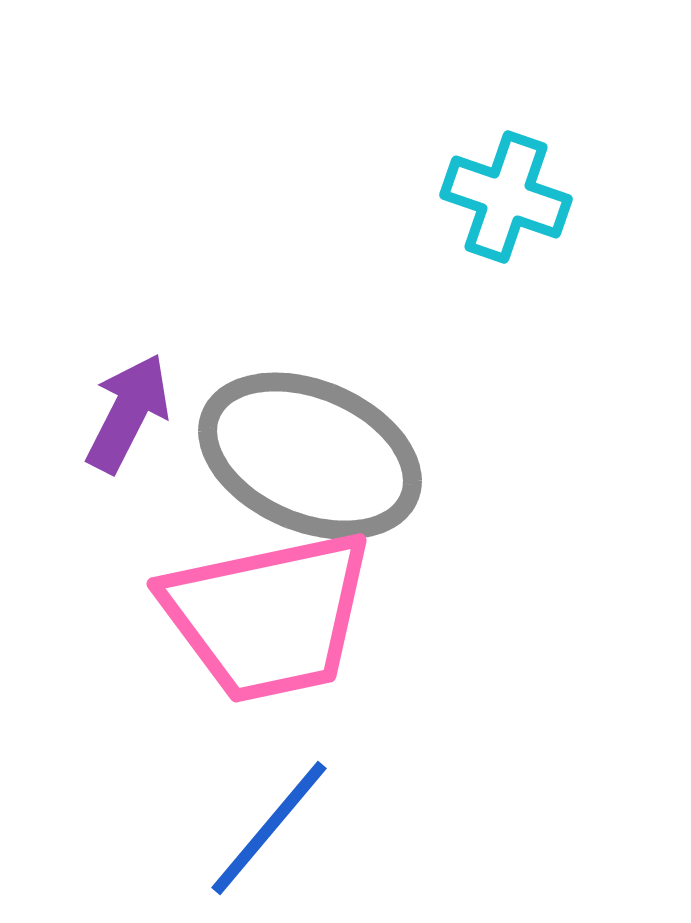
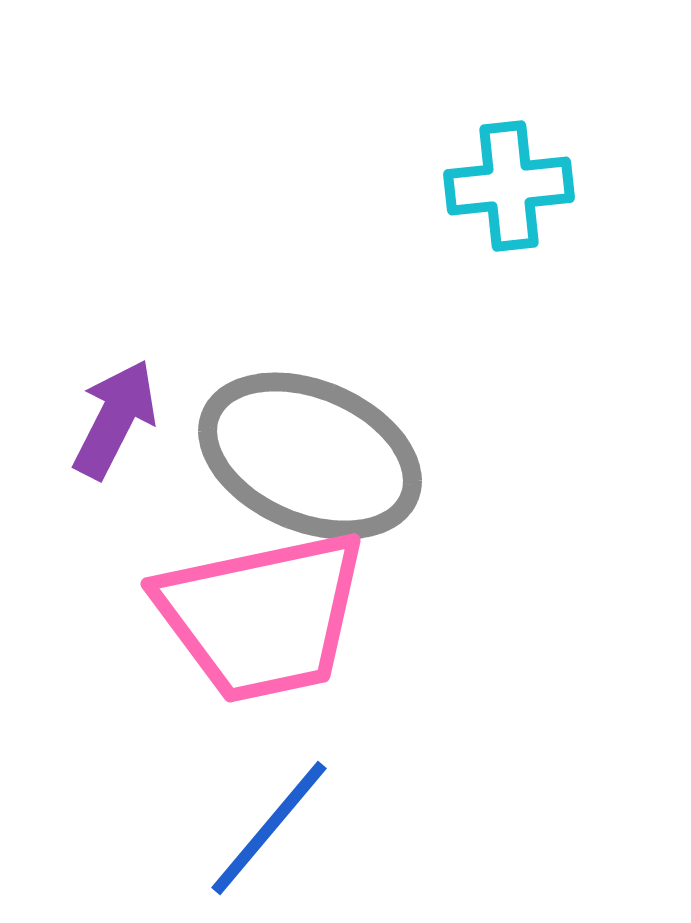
cyan cross: moved 3 px right, 11 px up; rotated 25 degrees counterclockwise
purple arrow: moved 13 px left, 6 px down
pink trapezoid: moved 6 px left
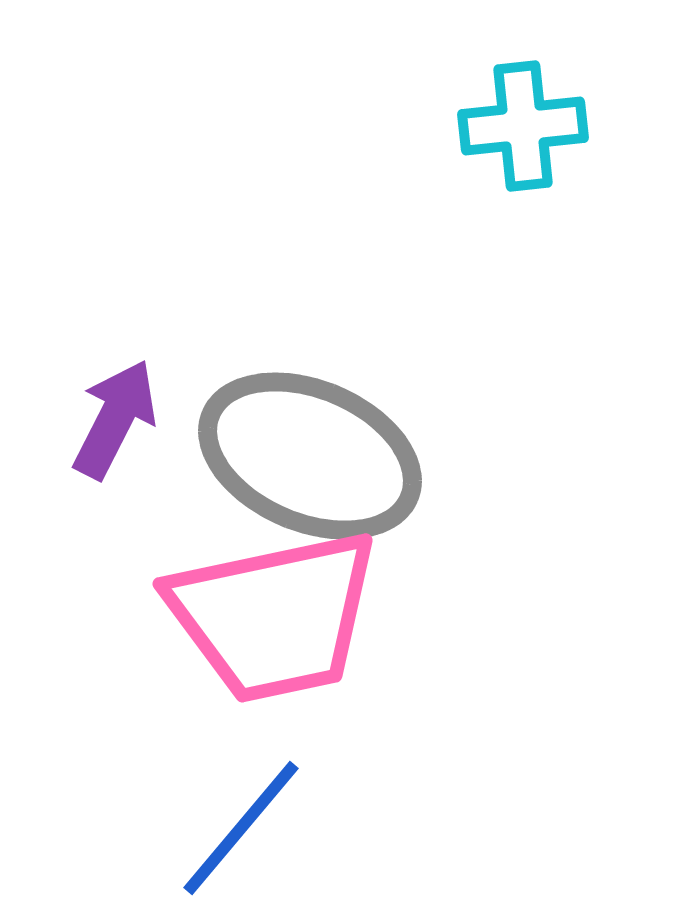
cyan cross: moved 14 px right, 60 px up
pink trapezoid: moved 12 px right
blue line: moved 28 px left
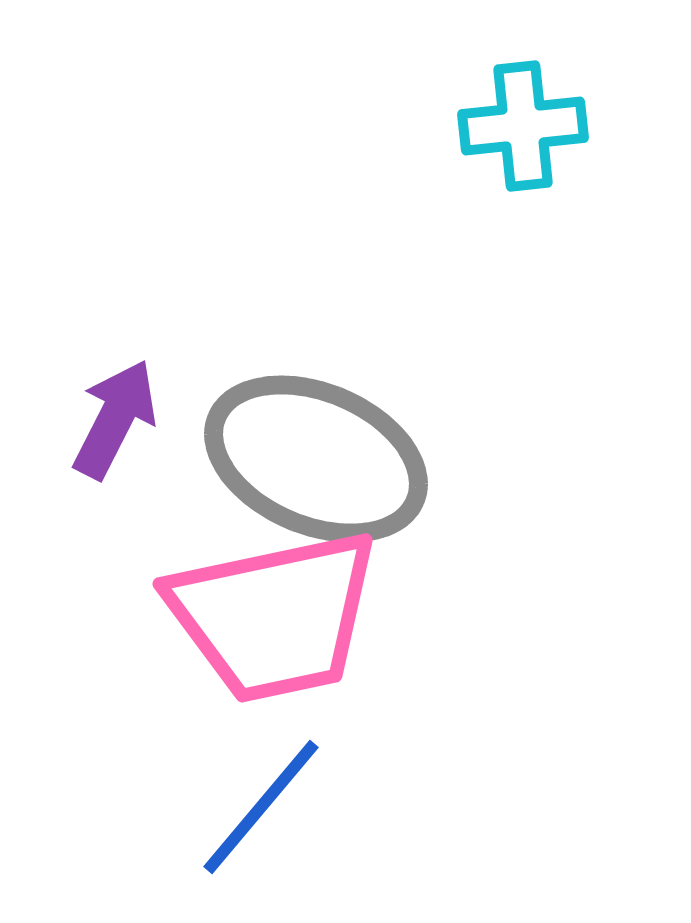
gray ellipse: moved 6 px right, 3 px down
blue line: moved 20 px right, 21 px up
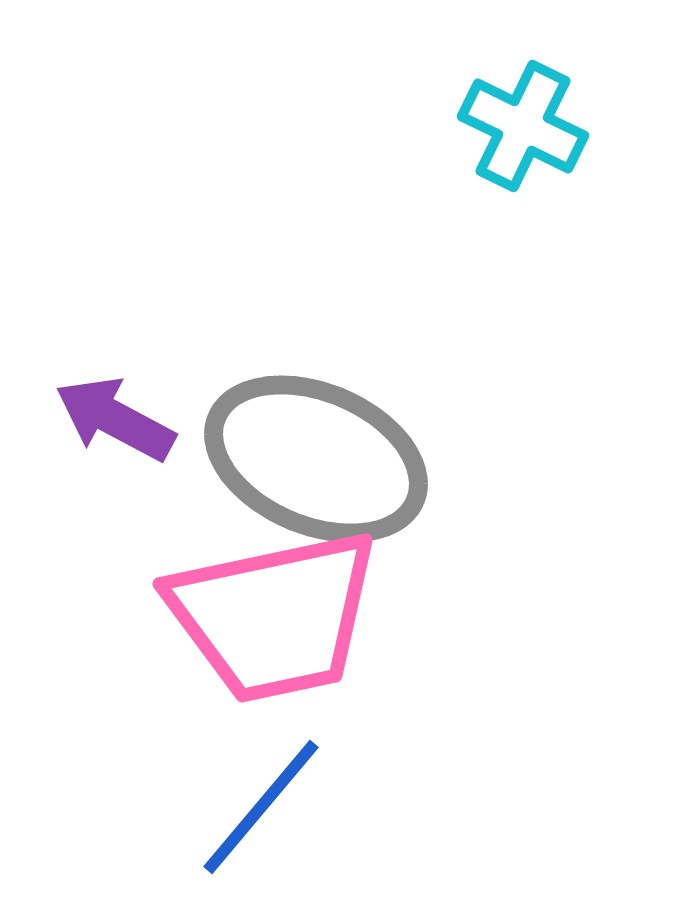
cyan cross: rotated 32 degrees clockwise
purple arrow: rotated 89 degrees counterclockwise
